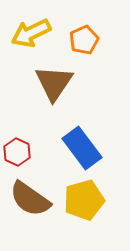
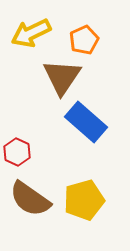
brown triangle: moved 8 px right, 6 px up
blue rectangle: moved 4 px right, 26 px up; rotated 12 degrees counterclockwise
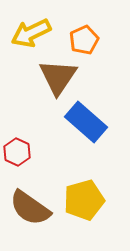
brown triangle: moved 4 px left
brown semicircle: moved 9 px down
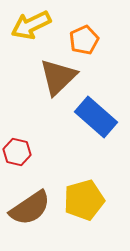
yellow arrow: moved 8 px up
brown triangle: rotated 12 degrees clockwise
blue rectangle: moved 10 px right, 5 px up
red hexagon: rotated 12 degrees counterclockwise
brown semicircle: rotated 69 degrees counterclockwise
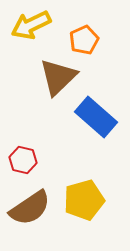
red hexagon: moved 6 px right, 8 px down
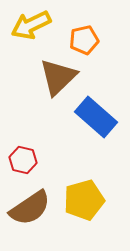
orange pentagon: rotated 12 degrees clockwise
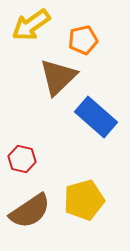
yellow arrow: rotated 9 degrees counterclockwise
orange pentagon: moved 1 px left
red hexagon: moved 1 px left, 1 px up
brown semicircle: moved 3 px down
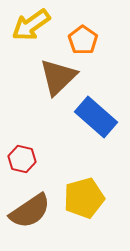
orange pentagon: rotated 24 degrees counterclockwise
yellow pentagon: moved 2 px up
